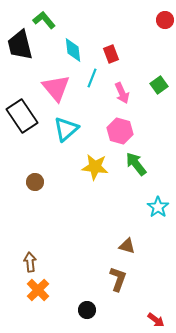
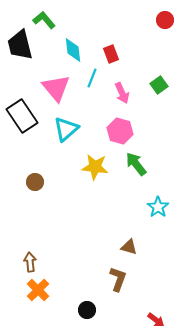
brown triangle: moved 2 px right, 1 px down
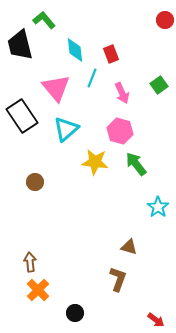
cyan diamond: moved 2 px right
yellow star: moved 5 px up
black circle: moved 12 px left, 3 px down
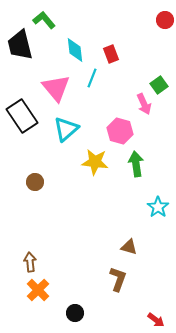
pink arrow: moved 22 px right, 11 px down
green arrow: rotated 30 degrees clockwise
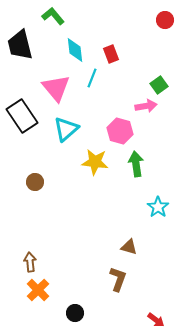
green L-shape: moved 9 px right, 4 px up
pink arrow: moved 2 px right, 2 px down; rotated 75 degrees counterclockwise
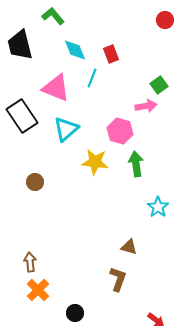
cyan diamond: rotated 15 degrees counterclockwise
pink triangle: rotated 28 degrees counterclockwise
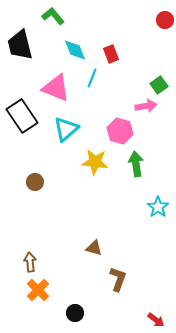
brown triangle: moved 35 px left, 1 px down
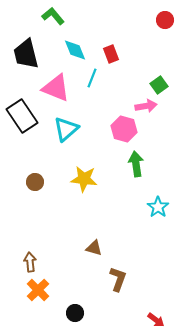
black trapezoid: moved 6 px right, 9 px down
pink hexagon: moved 4 px right, 2 px up
yellow star: moved 11 px left, 17 px down
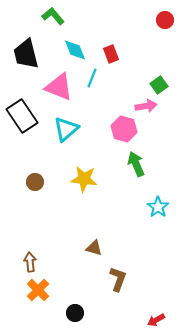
pink triangle: moved 3 px right, 1 px up
green arrow: rotated 15 degrees counterclockwise
red arrow: rotated 114 degrees clockwise
